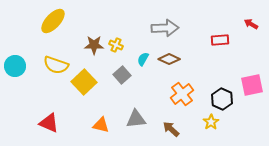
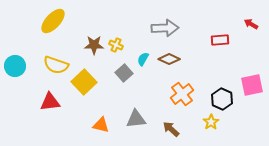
gray square: moved 2 px right, 2 px up
red triangle: moved 1 px right, 21 px up; rotated 30 degrees counterclockwise
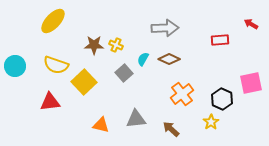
pink square: moved 1 px left, 2 px up
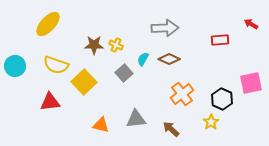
yellow ellipse: moved 5 px left, 3 px down
